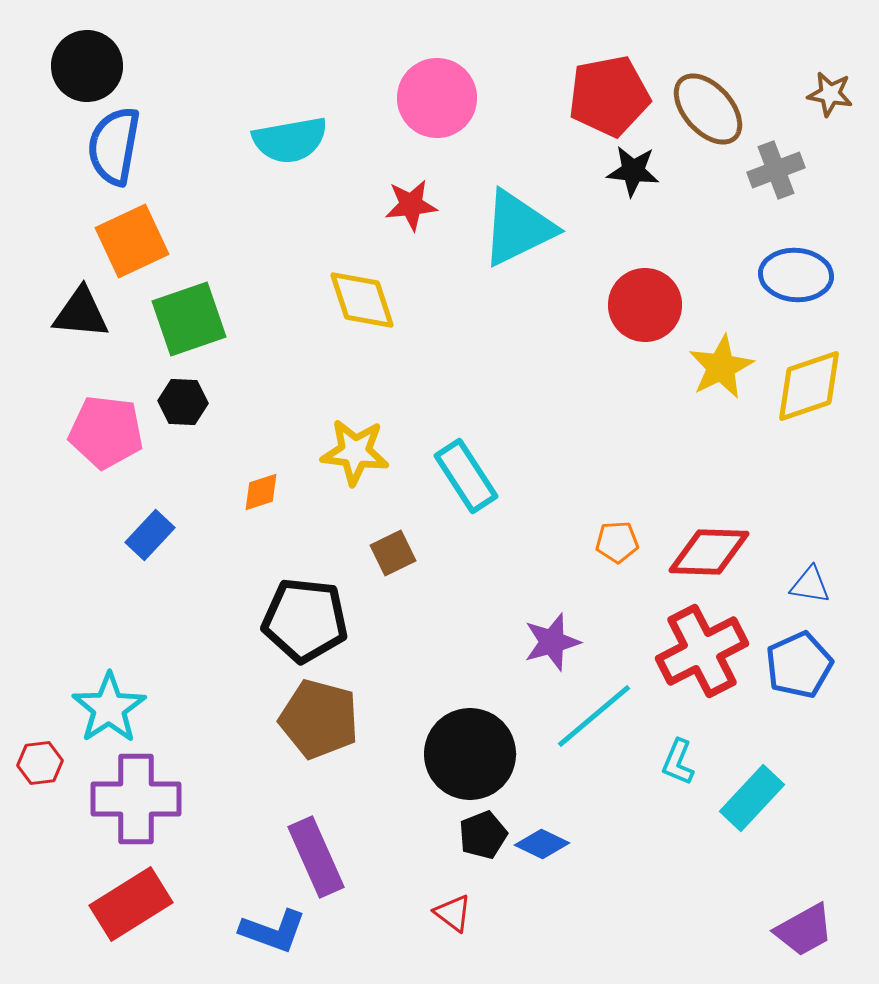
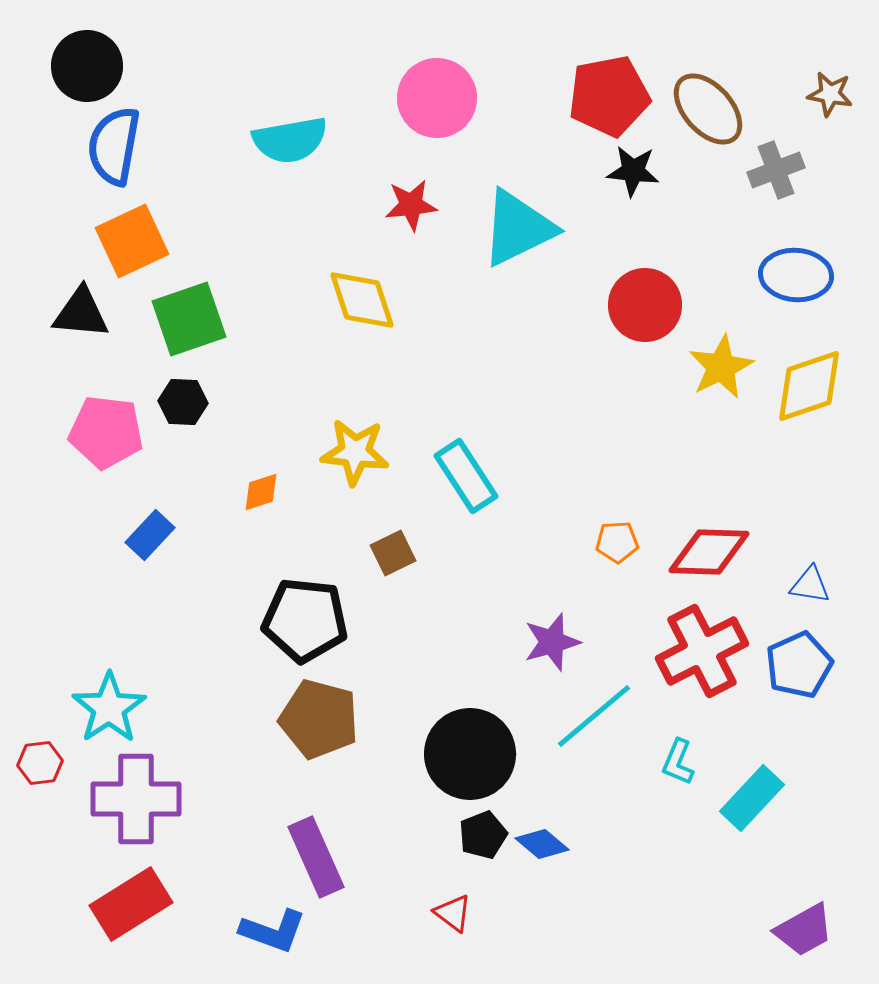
blue diamond at (542, 844): rotated 14 degrees clockwise
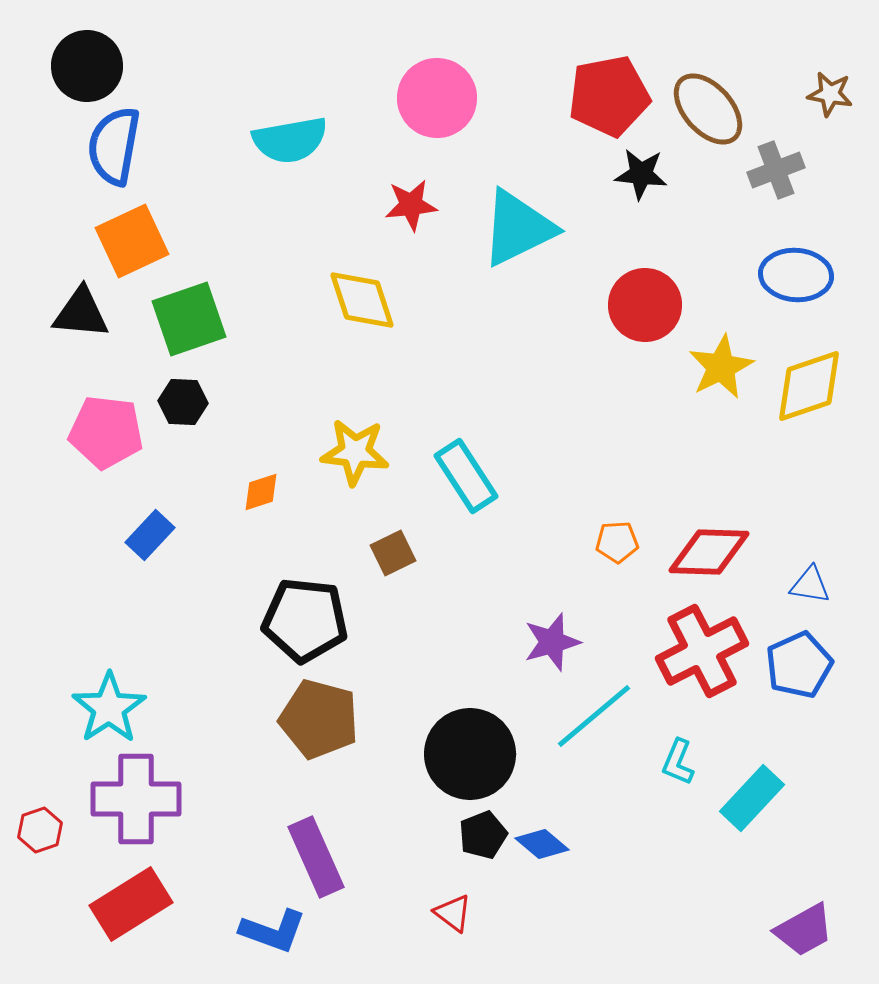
black star at (633, 171): moved 8 px right, 3 px down
red hexagon at (40, 763): moved 67 px down; rotated 12 degrees counterclockwise
